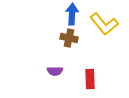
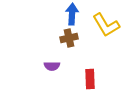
yellow L-shape: moved 2 px right, 1 px down; rotated 8 degrees clockwise
brown cross: rotated 24 degrees counterclockwise
purple semicircle: moved 3 px left, 5 px up
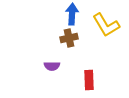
red rectangle: moved 1 px left, 1 px down
